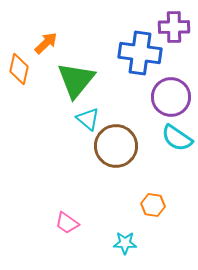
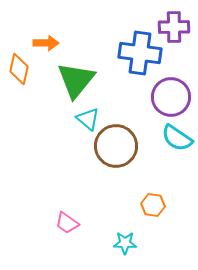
orange arrow: rotated 45 degrees clockwise
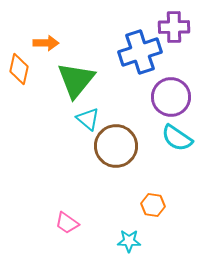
blue cross: moved 1 px up; rotated 27 degrees counterclockwise
cyan star: moved 4 px right, 2 px up
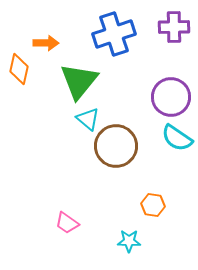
blue cross: moved 26 px left, 18 px up
green triangle: moved 3 px right, 1 px down
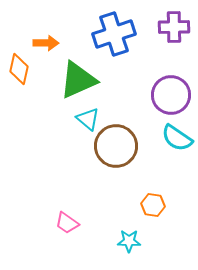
green triangle: moved 1 px left, 1 px up; rotated 27 degrees clockwise
purple circle: moved 2 px up
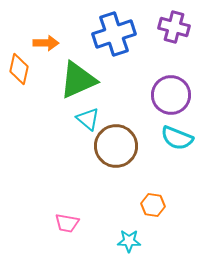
purple cross: rotated 16 degrees clockwise
cyan semicircle: rotated 12 degrees counterclockwise
pink trapezoid: rotated 25 degrees counterclockwise
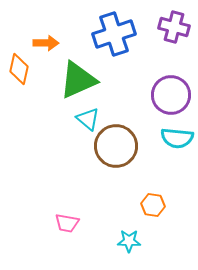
cyan semicircle: rotated 16 degrees counterclockwise
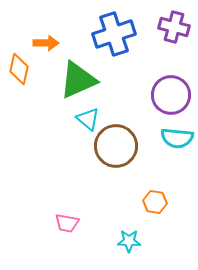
orange hexagon: moved 2 px right, 3 px up
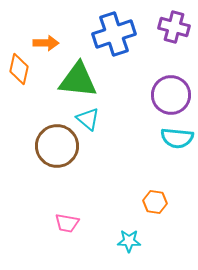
green triangle: rotated 30 degrees clockwise
brown circle: moved 59 px left
